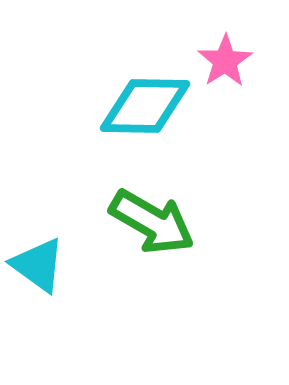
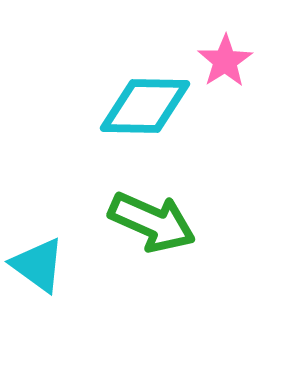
green arrow: rotated 6 degrees counterclockwise
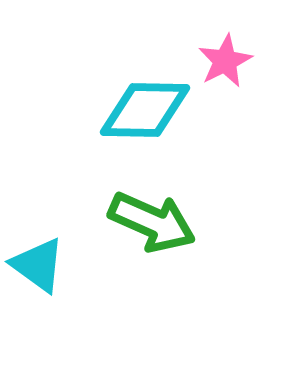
pink star: rotated 6 degrees clockwise
cyan diamond: moved 4 px down
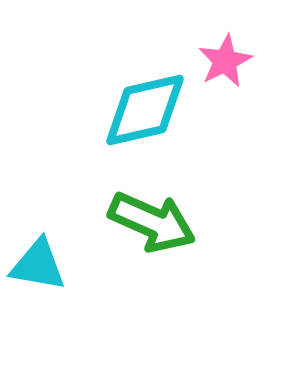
cyan diamond: rotated 14 degrees counterclockwise
cyan triangle: rotated 26 degrees counterclockwise
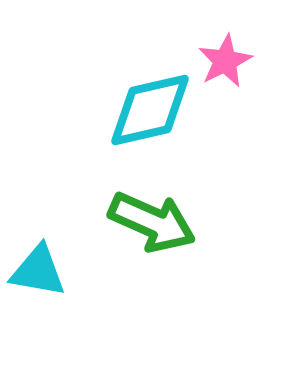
cyan diamond: moved 5 px right
cyan triangle: moved 6 px down
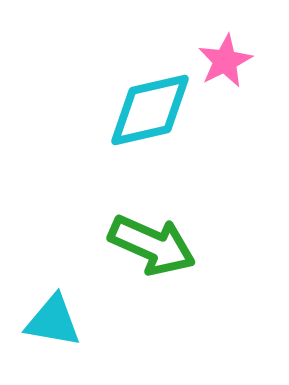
green arrow: moved 23 px down
cyan triangle: moved 15 px right, 50 px down
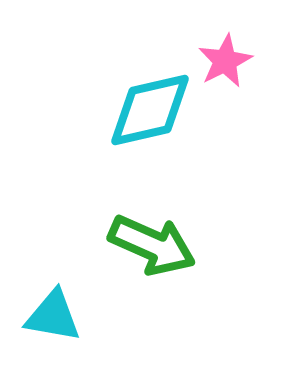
cyan triangle: moved 5 px up
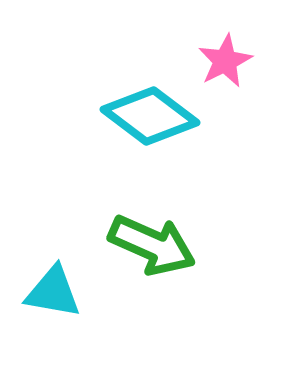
cyan diamond: moved 6 px down; rotated 50 degrees clockwise
cyan triangle: moved 24 px up
